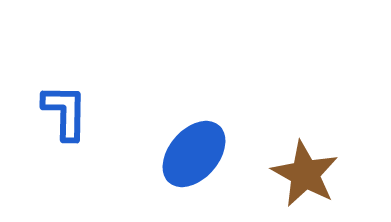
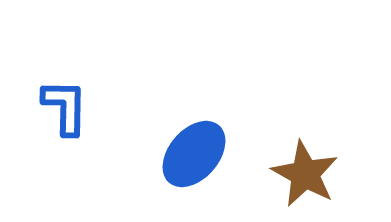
blue L-shape: moved 5 px up
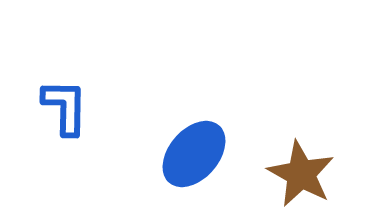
brown star: moved 4 px left
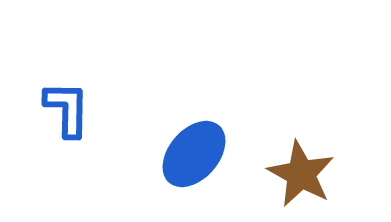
blue L-shape: moved 2 px right, 2 px down
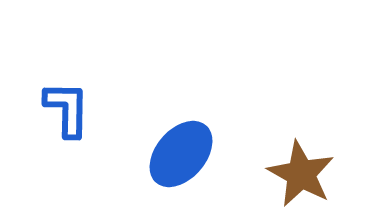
blue ellipse: moved 13 px left
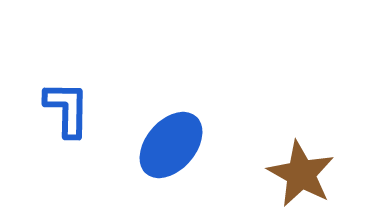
blue ellipse: moved 10 px left, 9 px up
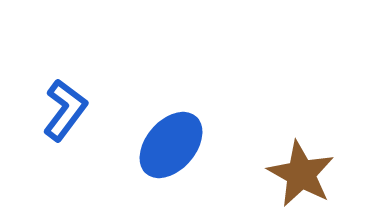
blue L-shape: moved 2 px left, 1 px down; rotated 36 degrees clockwise
